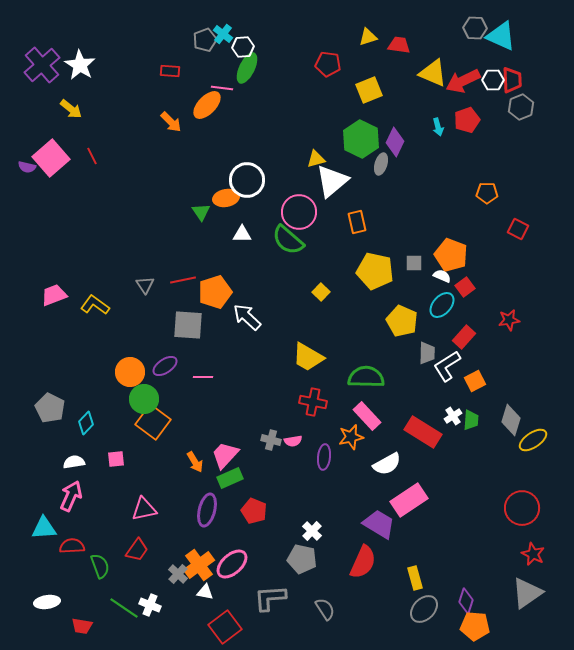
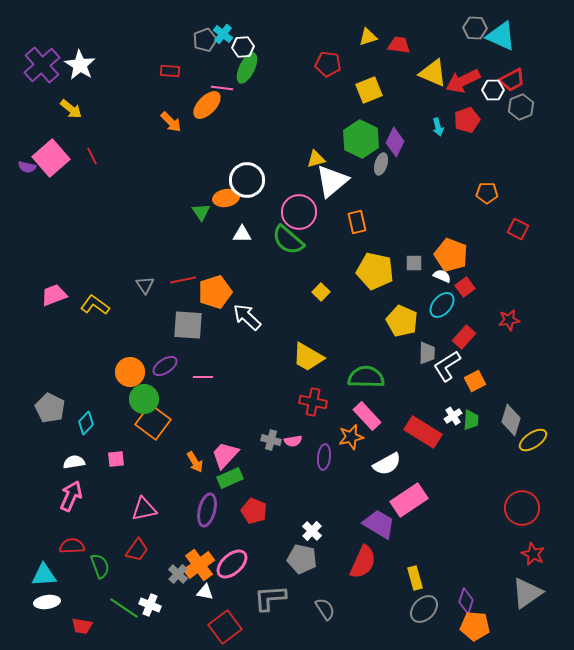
white hexagon at (493, 80): moved 10 px down
red trapezoid at (512, 80): rotated 64 degrees clockwise
cyan triangle at (44, 528): moved 47 px down
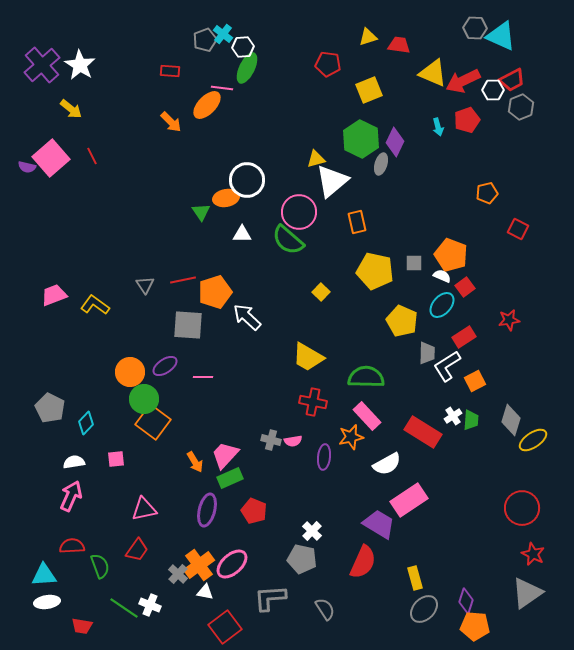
orange pentagon at (487, 193): rotated 15 degrees counterclockwise
red rectangle at (464, 337): rotated 15 degrees clockwise
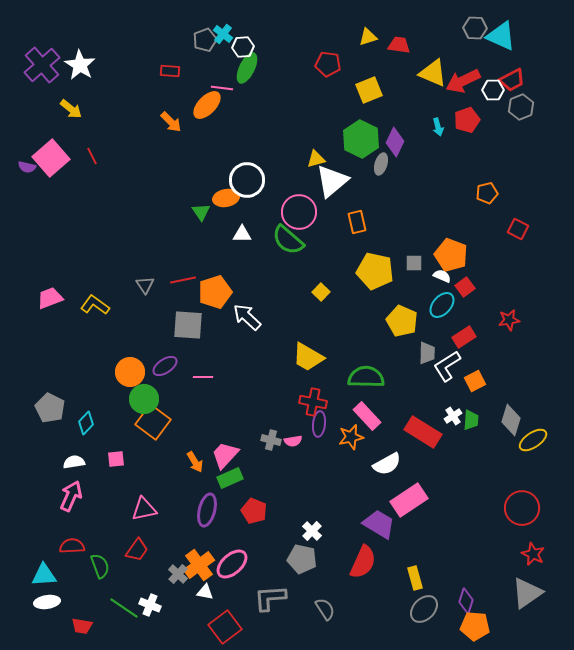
pink trapezoid at (54, 295): moved 4 px left, 3 px down
purple ellipse at (324, 457): moved 5 px left, 33 px up
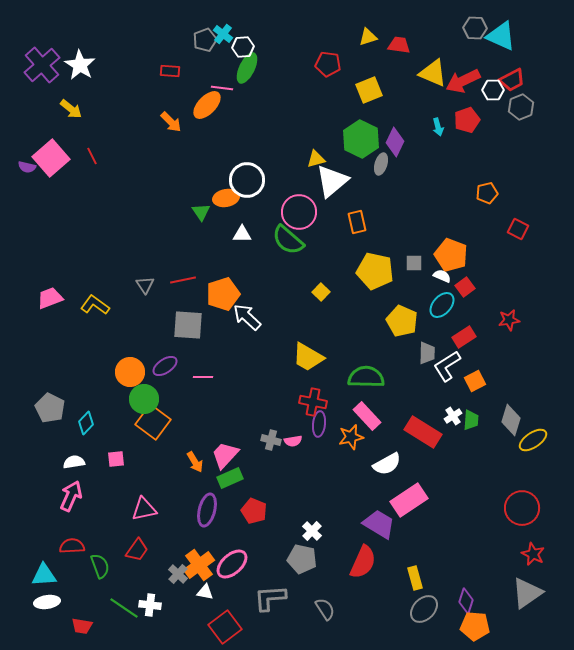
orange pentagon at (215, 292): moved 8 px right, 2 px down
white cross at (150, 605): rotated 15 degrees counterclockwise
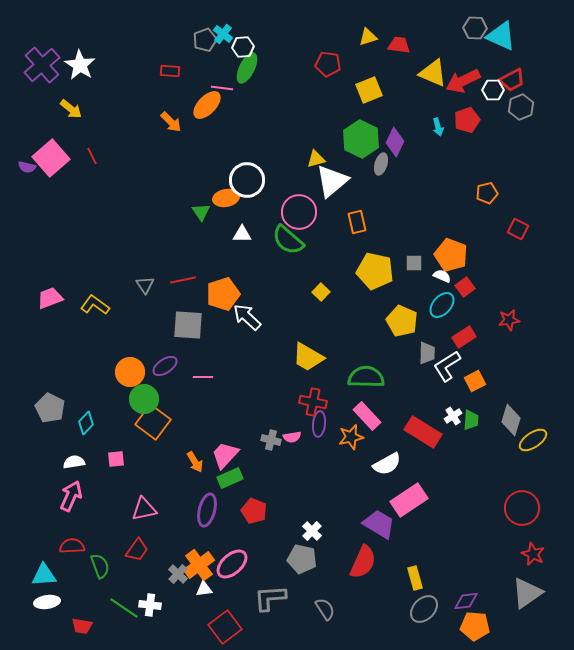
pink semicircle at (293, 441): moved 1 px left, 4 px up
white triangle at (205, 592): moved 1 px left, 3 px up; rotated 18 degrees counterclockwise
purple diamond at (466, 601): rotated 65 degrees clockwise
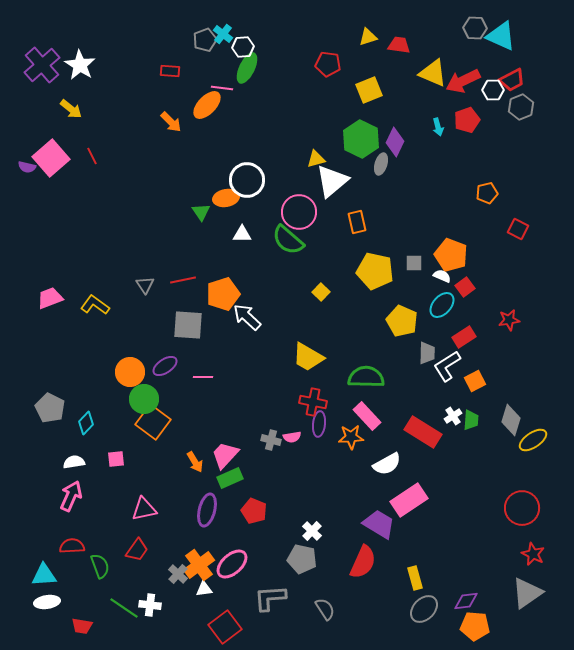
orange star at (351, 437): rotated 10 degrees clockwise
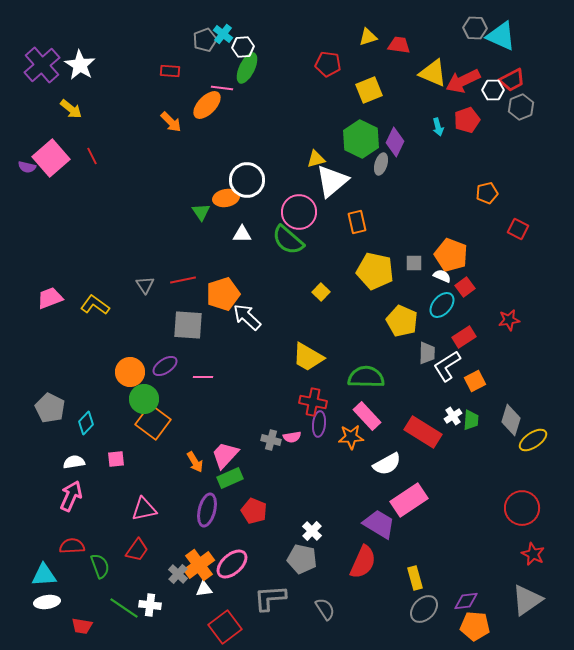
gray triangle at (527, 593): moved 7 px down
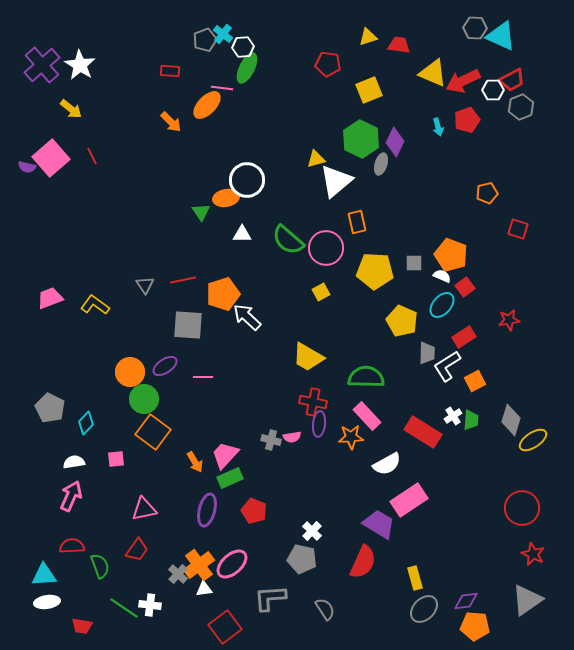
white triangle at (332, 181): moved 4 px right
pink circle at (299, 212): moved 27 px right, 36 px down
red square at (518, 229): rotated 10 degrees counterclockwise
yellow pentagon at (375, 271): rotated 9 degrees counterclockwise
yellow square at (321, 292): rotated 18 degrees clockwise
orange square at (153, 422): moved 10 px down
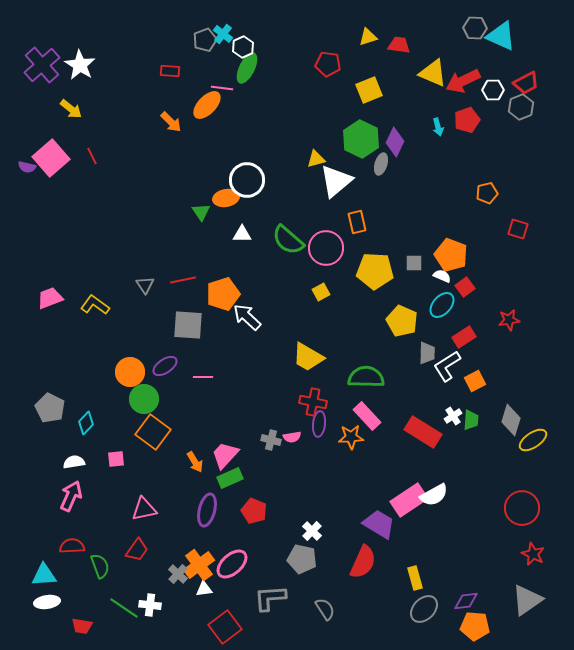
white hexagon at (243, 47): rotated 20 degrees counterclockwise
red trapezoid at (512, 80): moved 14 px right, 3 px down
white semicircle at (387, 464): moved 47 px right, 31 px down
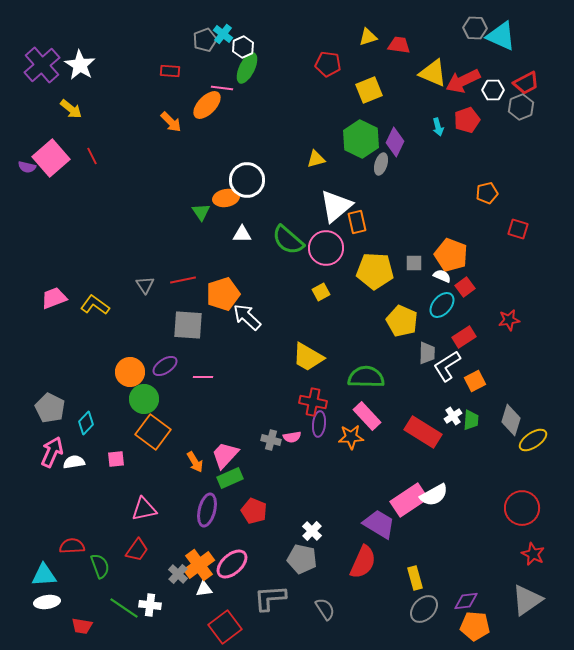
white triangle at (336, 181): moved 25 px down
pink trapezoid at (50, 298): moved 4 px right
pink arrow at (71, 496): moved 19 px left, 44 px up
